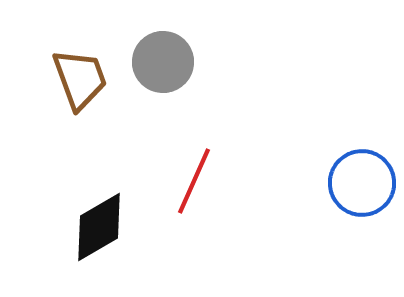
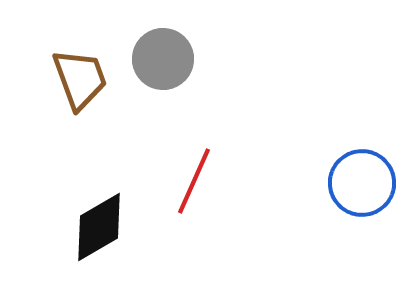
gray circle: moved 3 px up
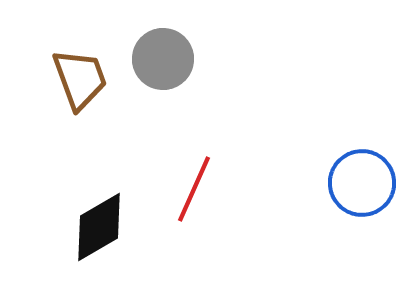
red line: moved 8 px down
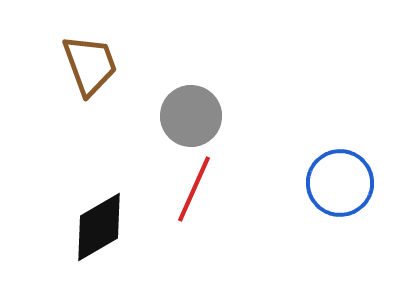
gray circle: moved 28 px right, 57 px down
brown trapezoid: moved 10 px right, 14 px up
blue circle: moved 22 px left
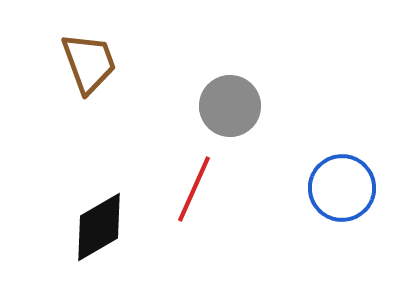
brown trapezoid: moved 1 px left, 2 px up
gray circle: moved 39 px right, 10 px up
blue circle: moved 2 px right, 5 px down
